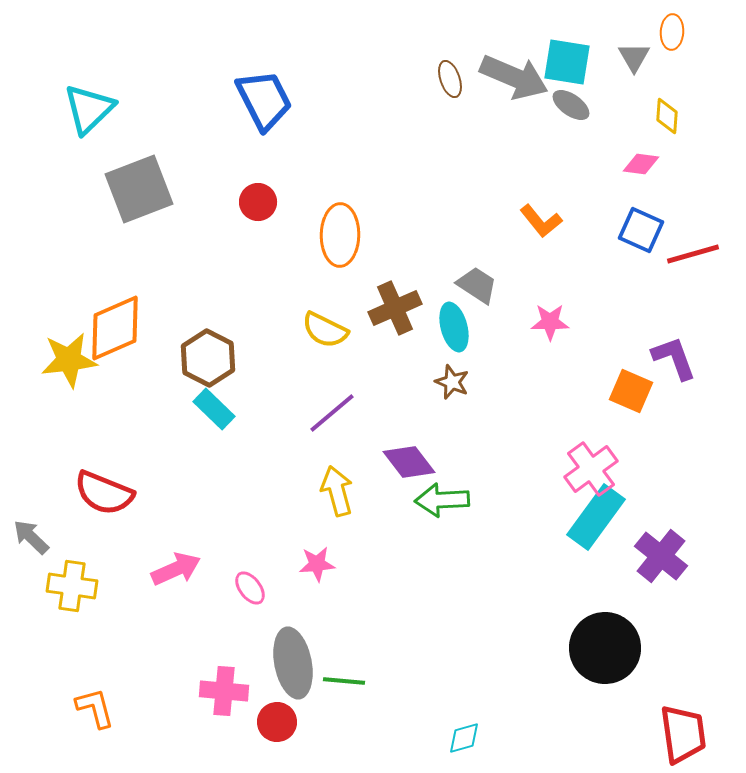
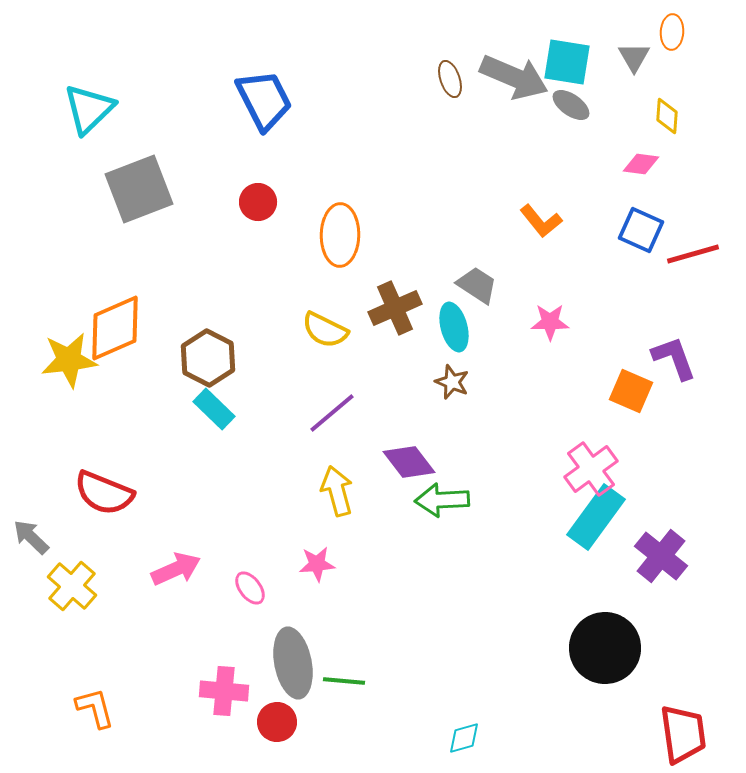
yellow cross at (72, 586): rotated 33 degrees clockwise
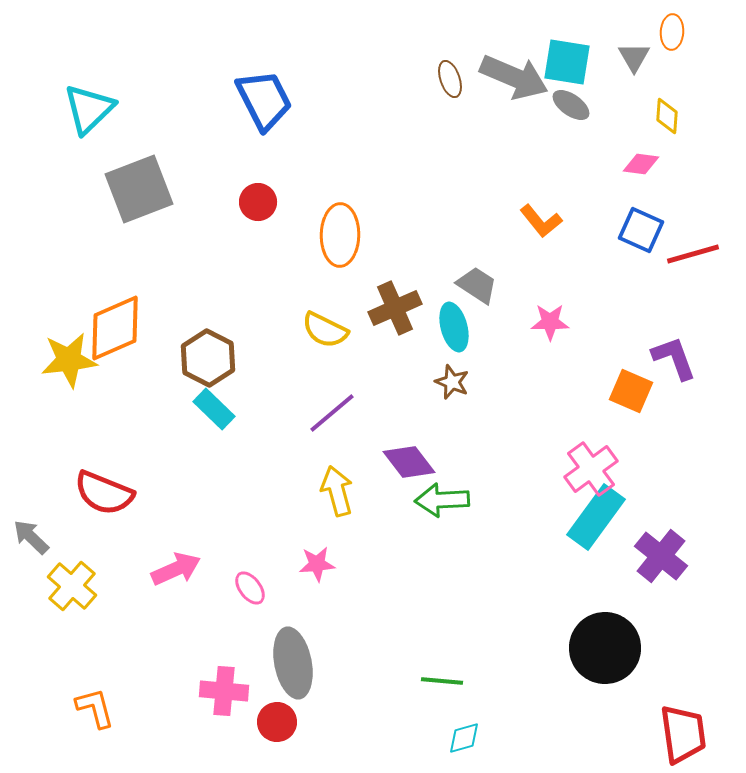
green line at (344, 681): moved 98 px right
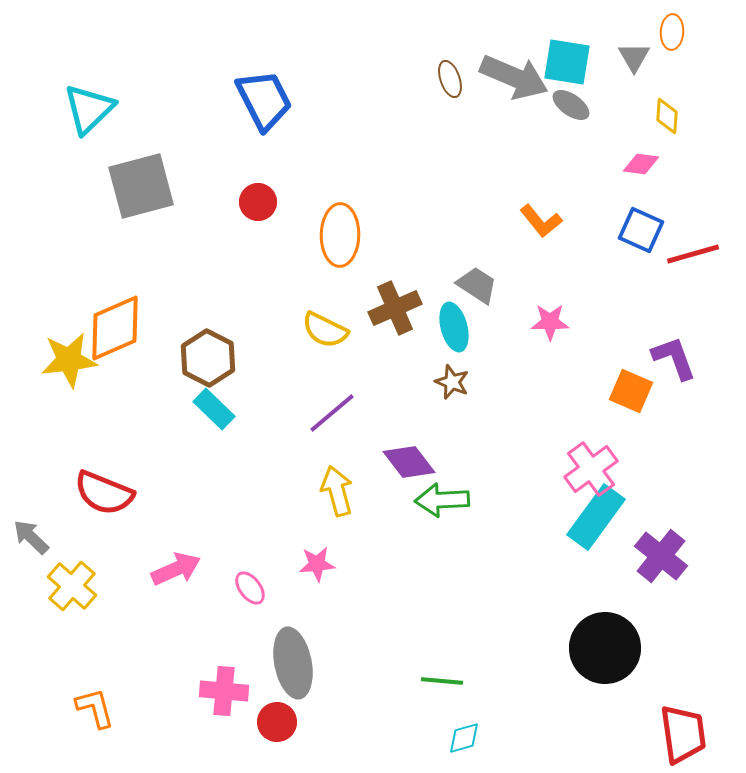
gray square at (139, 189): moved 2 px right, 3 px up; rotated 6 degrees clockwise
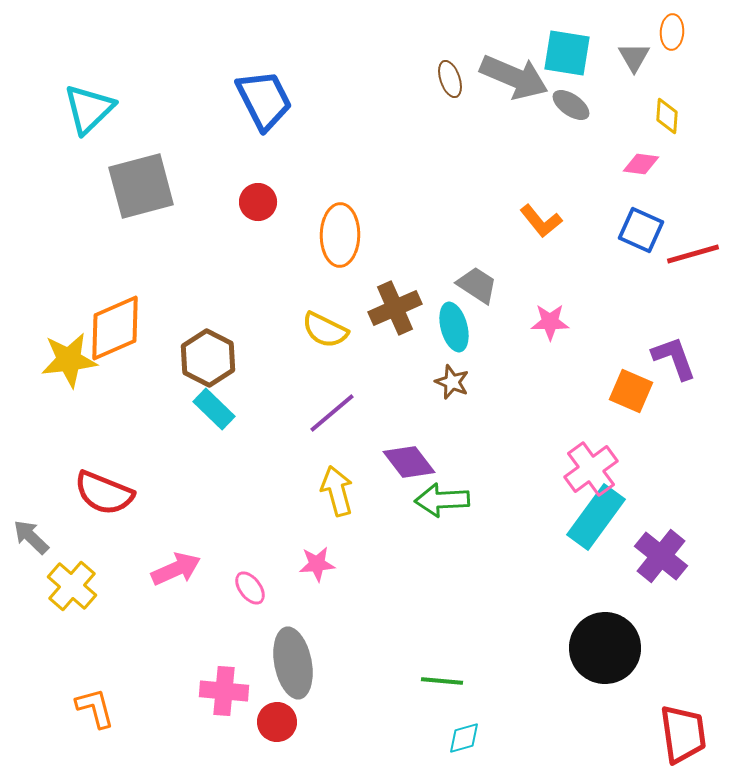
cyan square at (567, 62): moved 9 px up
